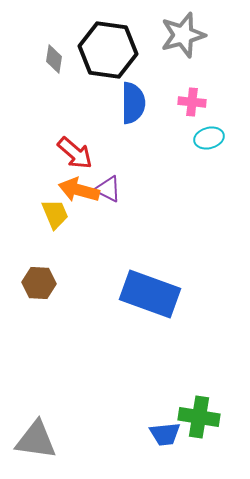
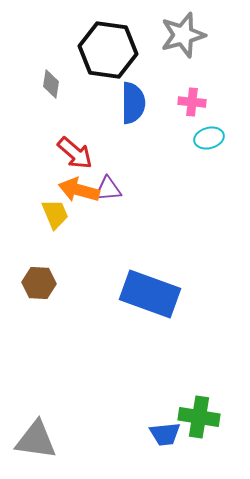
gray diamond: moved 3 px left, 25 px down
purple triangle: rotated 32 degrees counterclockwise
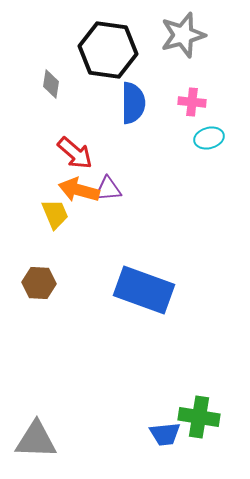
blue rectangle: moved 6 px left, 4 px up
gray triangle: rotated 6 degrees counterclockwise
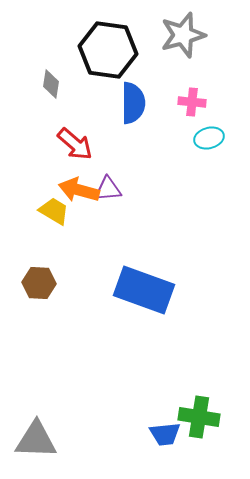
red arrow: moved 9 px up
yellow trapezoid: moved 1 px left, 3 px up; rotated 36 degrees counterclockwise
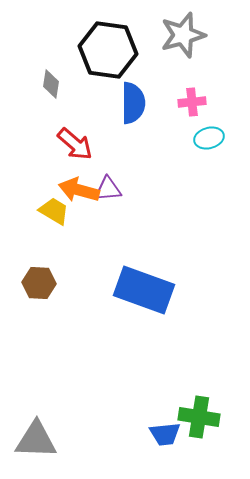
pink cross: rotated 12 degrees counterclockwise
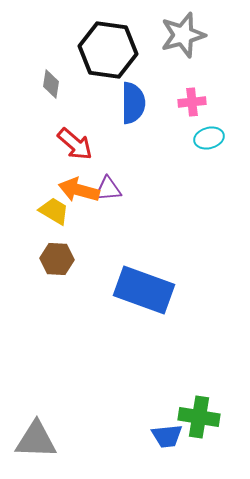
brown hexagon: moved 18 px right, 24 px up
blue trapezoid: moved 2 px right, 2 px down
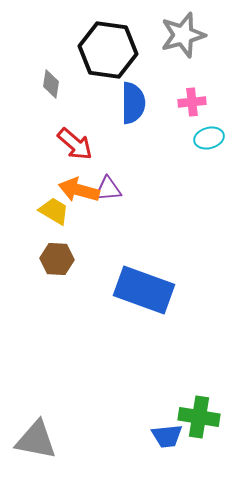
gray triangle: rotated 9 degrees clockwise
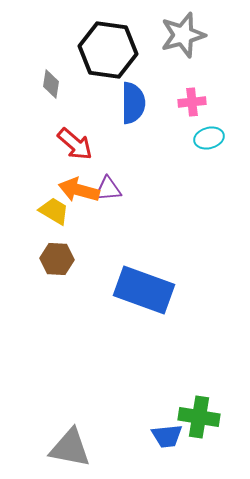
gray triangle: moved 34 px right, 8 px down
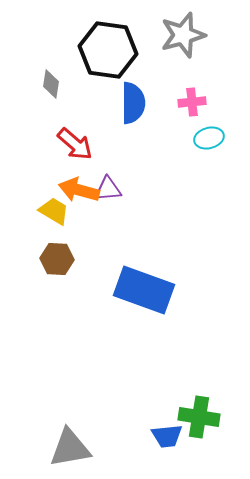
gray triangle: rotated 21 degrees counterclockwise
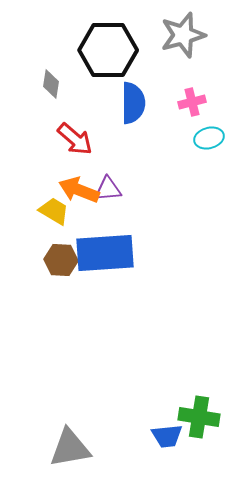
black hexagon: rotated 8 degrees counterclockwise
pink cross: rotated 8 degrees counterclockwise
red arrow: moved 5 px up
orange arrow: rotated 6 degrees clockwise
brown hexagon: moved 4 px right, 1 px down
blue rectangle: moved 39 px left, 37 px up; rotated 24 degrees counterclockwise
